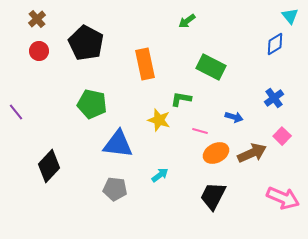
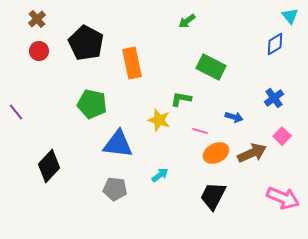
orange rectangle: moved 13 px left, 1 px up
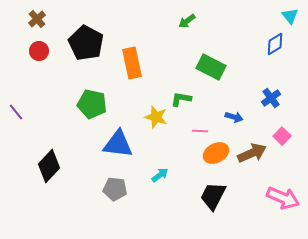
blue cross: moved 3 px left
yellow star: moved 3 px left, 3 px up
pink line: rotated 14 degrees counterclockwise
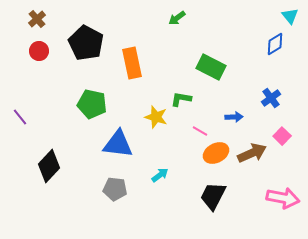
green arrow: moved 10 px left, 3 px up
purple line: moved 4 px right, 5 px down
blue arrow: rotated 18 degrees counterclockwise
pink line: rotated 28 degrees clockwise
pink arrow: rotated 12 degrees counterclockwise
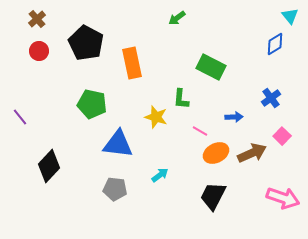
green L-shape: rotated 95 degrees counterclockwise
pink arrow: rotated 8 degrees clockwise
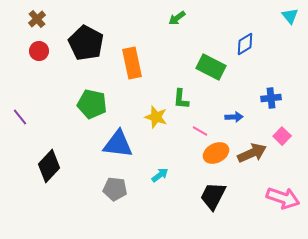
blue diamond: moved 30 px left
blue cross: rotated 30 degrees clockwise
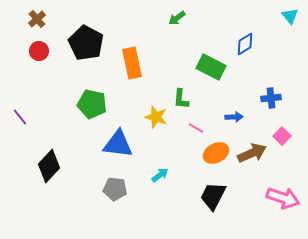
pink line: moved 4 px left, 3 px up
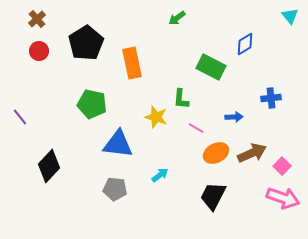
black pentagon: rotated 12 degrees clockwise
pink square: moved 30 px down
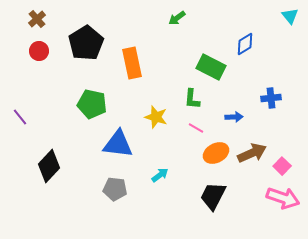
green L-shape: moved 11 px right
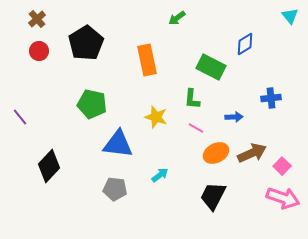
orange rectangle: moved 15 px right, 3 px up
